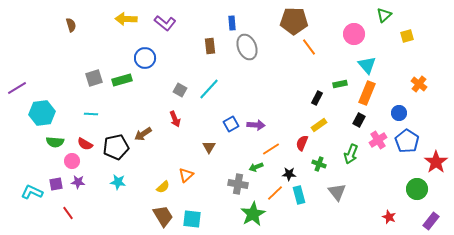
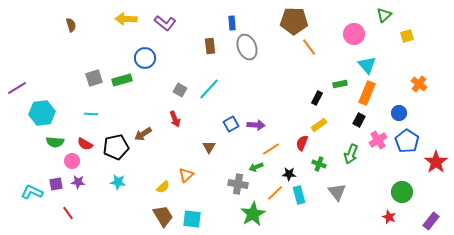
green circle at (417, 189): moved 15 px left, 3 px down
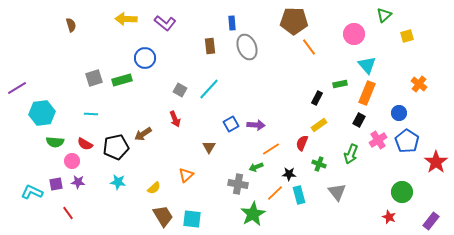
yellow semicircle at (163, 187): moved 9 px left, 1 px down
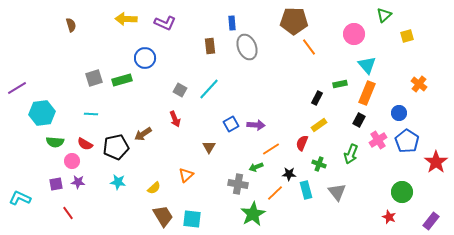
purple L-shape at (165, 23): rotated 15 degrees counterclockwise
cyan L-shape at (32, 192): moved 12 px left, 6 px down
cyan rectangle at (299, 195): moved 7 px right, 5 px up
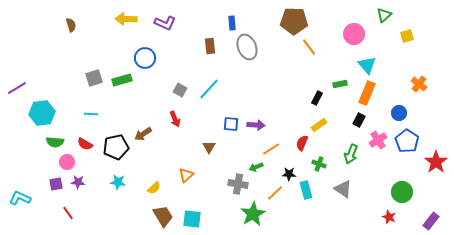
blue square at (231, 124): rotated 35 degrees clockwise
pink circle at (72, 161): moved 5 px left, 1 px down
gray triangle at (337, 192): moved 6 px right, 3 px up; rotated 18 degrees counterclockwise
